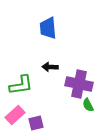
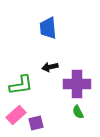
black arrow: rotated 14 degrees counterclockwise
purple cross: moved 2 px left; rotated 12 degrees counterclockwise
green semicircle: moved 10 px left, 7 px down
pink rectangle: moved 1 px right
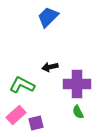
blue trapezoid: moved 11 px up; rotated 50 degrees clockwise
green L-shape: moved 1 px right; rotated 145 degrees counterclockwise
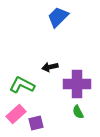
blue trapezoid: moved 10 px right
pink rectangle: moved 1 px up
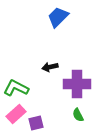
green L-shape: moved 6 px left, 3 px down
green semicircle: moved 3 px down
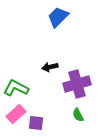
purple cross: rotated 16 degrees counterclockwise
purple square: rotated 21 degrees clockwise
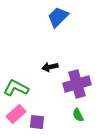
purple square: moved 1 px right, 1 px up
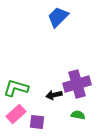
black arrow: moved 4 px right, 28 px down
green L-shape: rotated 10 degrees counterclockwise
green semicircle: rotated 128 degrees clockwise
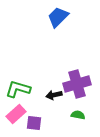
green L-shape: moved 2 px right, 1 px down
purple square: moved 3 px left, 1 px down
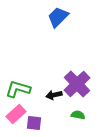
purple cross: rotated 28 degrees counterclockwise
